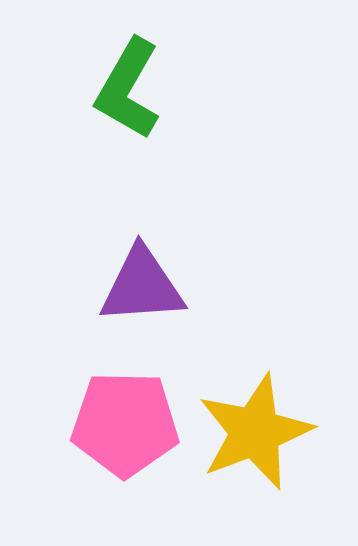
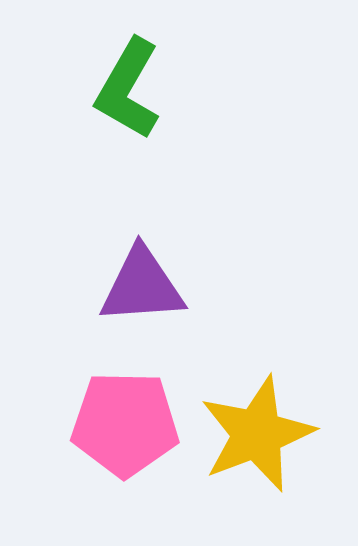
yellow star: moved 2 px right, 2 px down
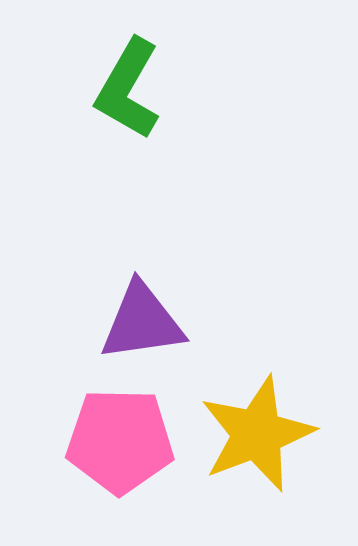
purple triangle: moved 36 px down; rotated 4 degrees counterclockwise
pink pentagon: moved 5 px left, 17 px down
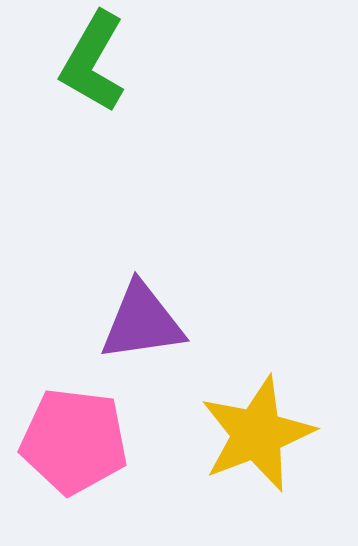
green L-shape: moved 35 px left, 27 px up
pink pentagon: moved 46 px left; rotated 6 degrees clockwise
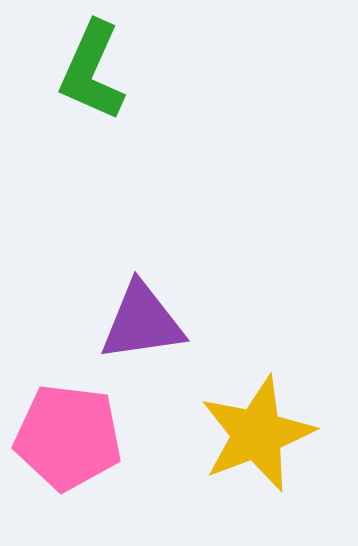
green L-shape: moved 1 px left, 9 px down; rotated 6 degrees counterclockwise
pink pentagon: moved 6 px left, 4 px up
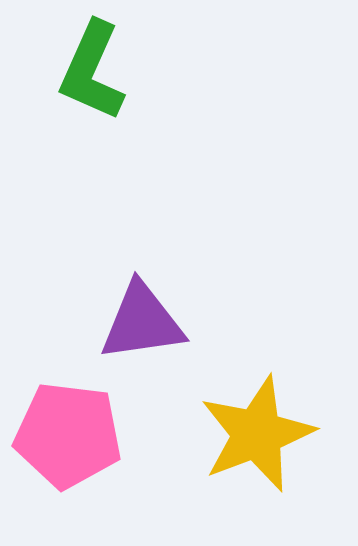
pink pentagon: moved 2 px up
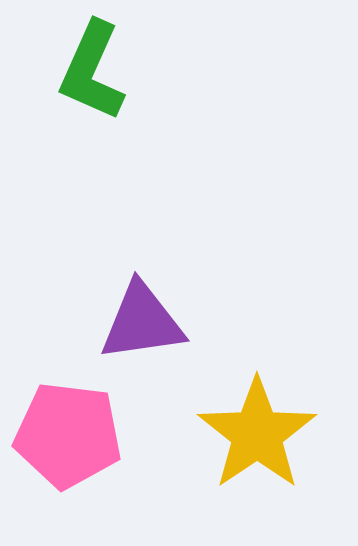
yellow star: rotated 13 degrees counterclockwise
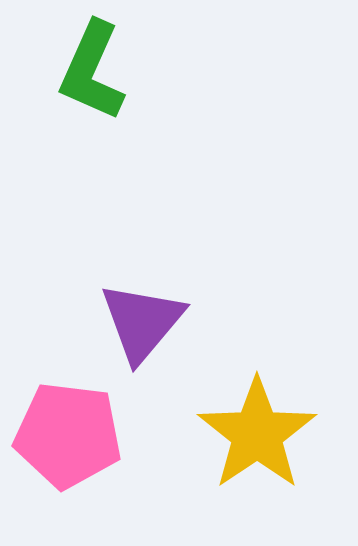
purple triangle: rotated 42 degrees counterclockwise
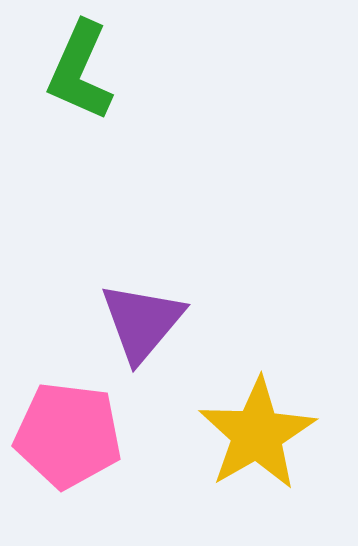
green L-shape: moved 12 px left
yellow star: rotated 4 degrees clockwise
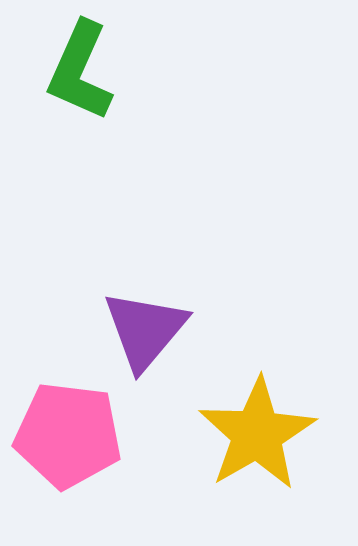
purple triangle: moved 3 px right, 8 px down
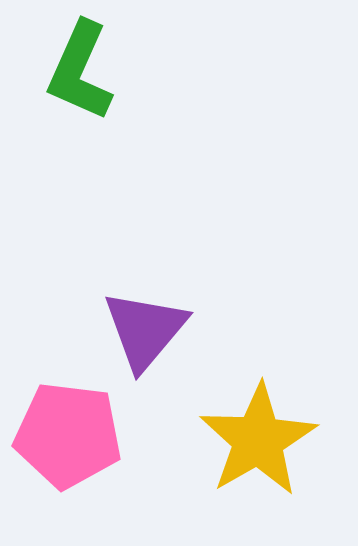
yellow star: moved 1 px right, 6 px down
